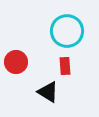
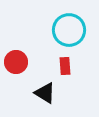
cyan circle: moved 2 px right, 1 px up
black triangle: moved 3 px left, 1 px down
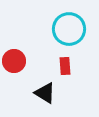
cyan circle: moved 1 px up
red circle: moved 2 px left, 1 px up
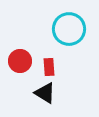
red circle: moved 6 px right
red rectangle: moved 16 px left, 1 px down
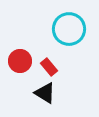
red rectangle: rotated 36 degrees counterclockwise
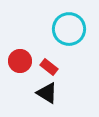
red rectangle: rotated 12 degrees counterclockwise
black triangle: moved 2 px right
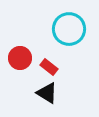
red circle: moved 3 px up
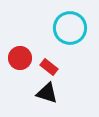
cyan circle: moved 1 px right, 1 px up
black triangle: rotated 15 degrees counterclockwise
